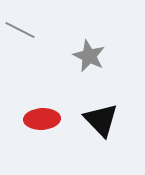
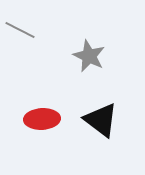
black triangle: rotated 9 degrees counterclockwise
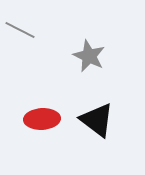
black triangle: moved 4 px left
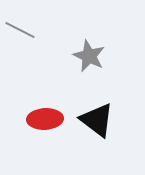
red ellipse: moved 3 px right
